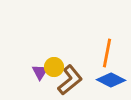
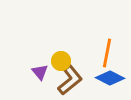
yellow circle: moved 7 px right, 6 px up
purple triangle: rotated 12 degrees counterclockwise
blue diamond: moved 1 px left, 2 px up
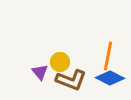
orange line: moved 1 px right, 3 px down
yellow circle: moved 1 px left, 1 px down
brown L-shape: moved 1 px right; rotated 60 degrees clockwise
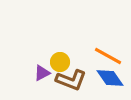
orange line: rotated 72 degrees counterclockwise
purple triangle: moved 2 px right, 1 px down; rotated 42 degrees clockwise
blue diamond: rotated 28 degrees clockwise
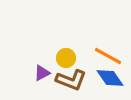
yellow circle: moved 6 px right, 4 px up
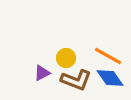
brown L-shape: moved 5 px right
